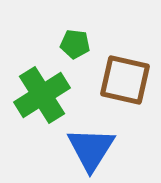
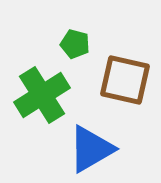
green pentagon: rotated 8 degrees clockwise
blue triangle: rotated 28 degrees clockwise
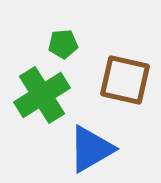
green pentagon: moved 12 px left; rotated 20 degrees counterclockwise
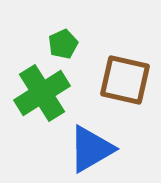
green pentagon: rotated 20 degrees counterclockwise
green cross: moved 2 px up
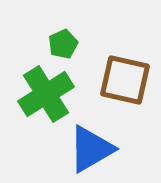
green cross: moved 4 px right, 1 px down
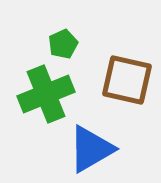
brown square: moved 2 px right
green cross: rotated 10 degrees clockwise
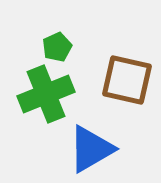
green pentagon: moved 6 px left, 3 px down
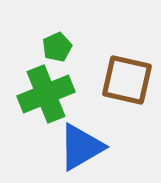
blue triangle: moved 10 px left, 2 px up
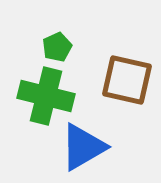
green cross: moved 2 px down; rotated 36 degrees clockwise
blue triangle: moved 2 px right
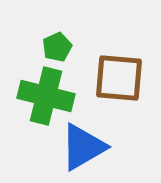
brown square: moved 8 px left, 2 px up; rotated 8 degrees counterclockwise
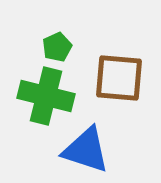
blue triangle: moved 3 px right, 3 px down; rotated 48 degrees clockwise
